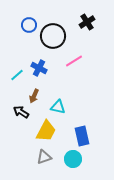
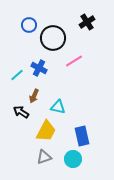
black circle: moved 2 px down
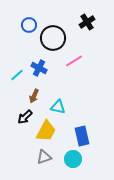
black arrow: moved 4 px right, 5 px down; rotated 77 degrees counterclockwise
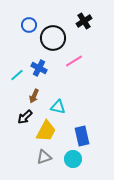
black cross: moved 3 px left, 1 px up
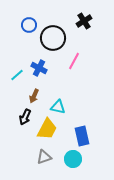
pink line: rotated 30 degrees counterclockwise
black arrow: rotated 21 degrees counterclockwise
yellow trapezoid: moved 1 px right, 2 px up
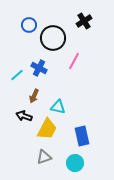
black arrow: moved 1 px left, 1 px up; rotated 84 degrees clockwise
cyan circle: moved 2 px right, 4 px down
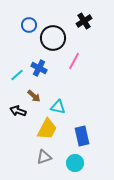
brown arrow: rotated 72 degrees counterclockwise
black arrow: moved 6 px left, 5 px up
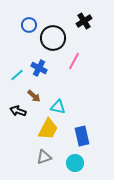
yellow trapezoid: moved 1 px right
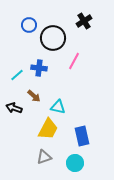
blue cross: rotated 21 degrees counterclockwise
black arrow: moved 4 px left, 3 px up
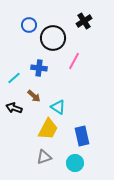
cyan line: moved 3 px left, 3 px down
cyan triangle: rotated 21 degrees clockwise
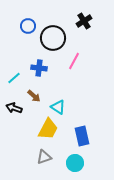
blue circle: moved 1 px left, 1 px down
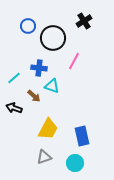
cyan triangle: moved 6 px left, 21 px up; rotated 14 degrees counterclockwise
